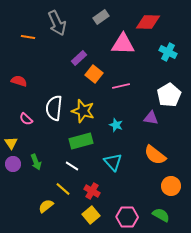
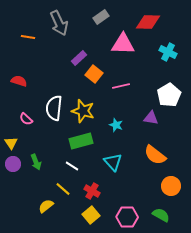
gray arrow: moved 2 px right
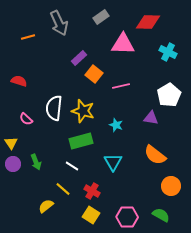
orange line: rotated 24 degrees counterclockwise
cyan triangle: rotated 12 degrees clockwise
yellow square: rotated 18 degrees counterclockwise
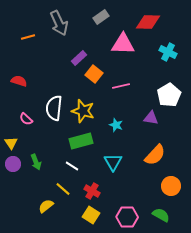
orange semicircle: rotated 85 degrees counterclockwise
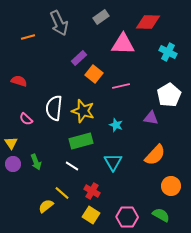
yellow line: moved 1 px left, 4 px down
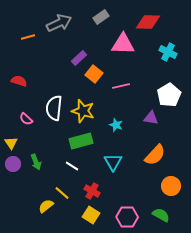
gray arrow: rotated 90 degrees counterclockwise
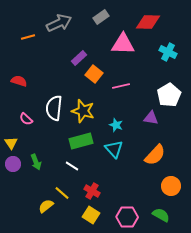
cyan triangle: moved 1 px right, 13 px up; rotated 12 degrees counterclockwise
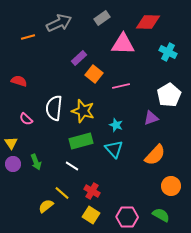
gray rectangle: moved 1 px right, 1 px down
purple triangle: rotated 28 degrees counterclockwise
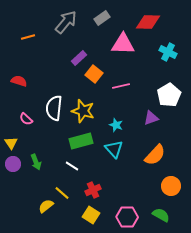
gray arrow: moved 7 px right, 1 px up; rotated 25 degrees counterclockwise
red cross: moved 1 px right, 1 px up; rotated 35 degrees clockwise
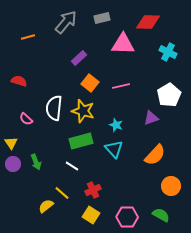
gray rectangle: rotated 21 degrees clockwise
orange square: moved 4 px left, 9 px down
